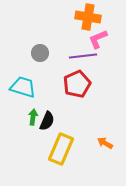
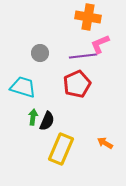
pink L-shape: moved 2 px right, 5 px down
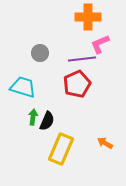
orange cross: rotated 10 degrees counterclockwise
purple line: moved 1 px left, 3 px down
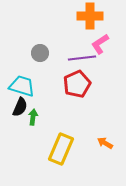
orange cross: moved 2 px right, 1 px up
pink L-shape: rotated 10 degrees counterclockwise
purple line: moved 1 px up
cyan trapezoid: moved 1 px left, 1 px up
black semicircle: moved 27 px left, 14 px up
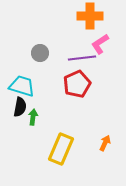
black semicircle: rotated 12 degrees counterclockwise
orange arrow: rotated 84 degrees clockwise
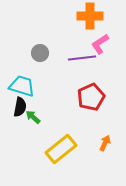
red pentagon: moved 14 px right, 13 px down
green arrow: rotated 56 degrees counterclockwise
yellow rectangle: rotated 28 degrees clockwise
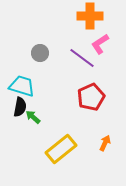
purple line: rotated 44 degrees clockwise
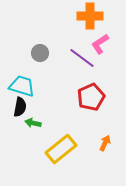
green arrow: moved 6 px down; rotated 28 degrees counterclockwise
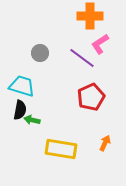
black semicircle: moved 3 px down
green arrow: moved 1 px left, 3 px up
yellow rectangle: rotated 48 degrees clockwise
